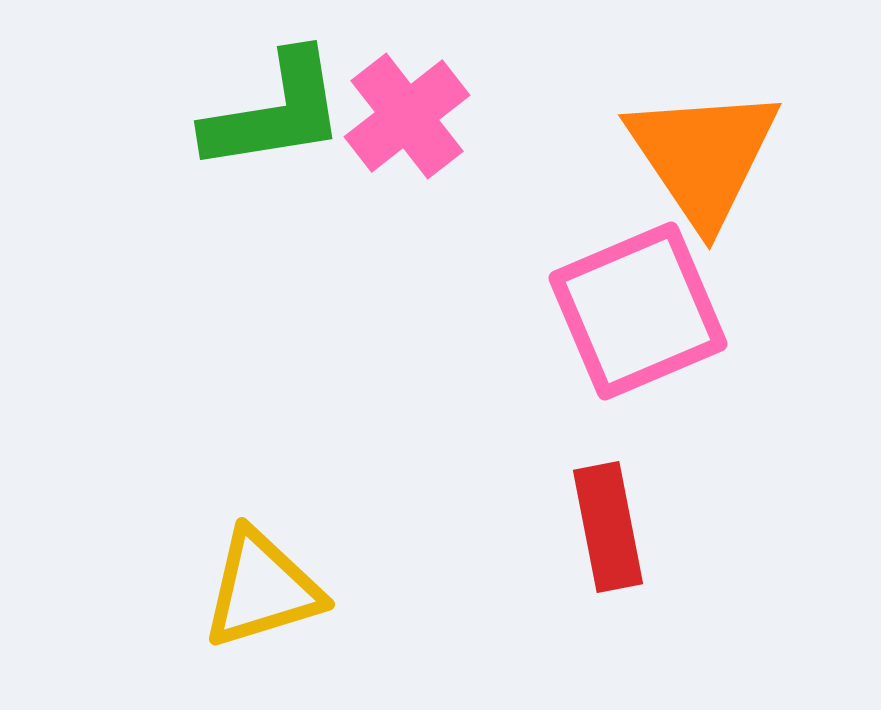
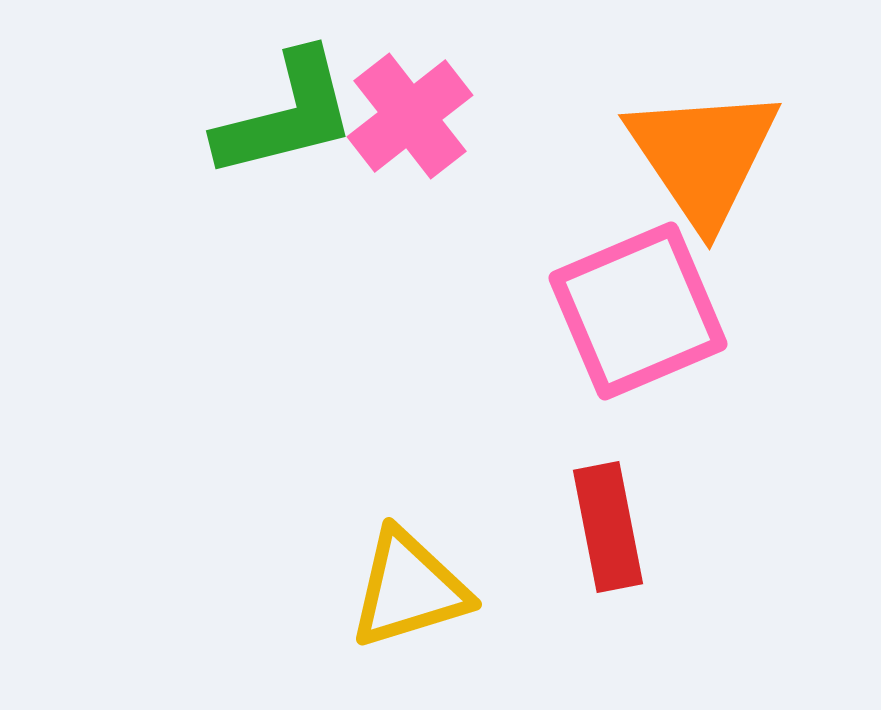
green L-shape: moved 11 px right, 3 px down; rotated 5 degrees counterclockwise
pink cross: moved 3 px right
yellow triangle: moved 147 px right
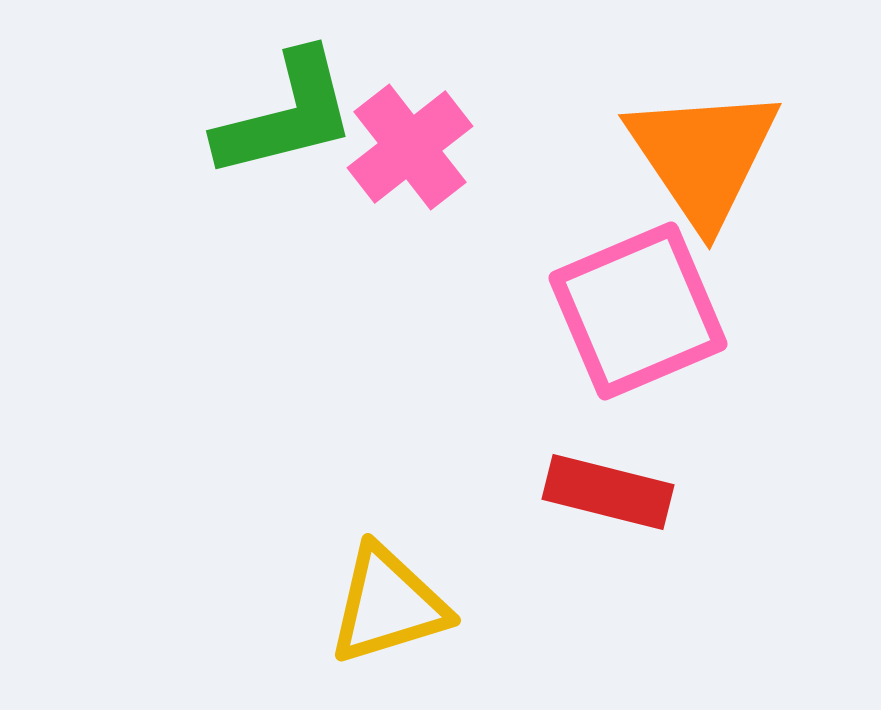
pink cross: moved 31 px down
red rectangle: moved 35 px up; rotated 65 degrees counterclockwise
yellow triangle: moved 21 px left, 16 px down
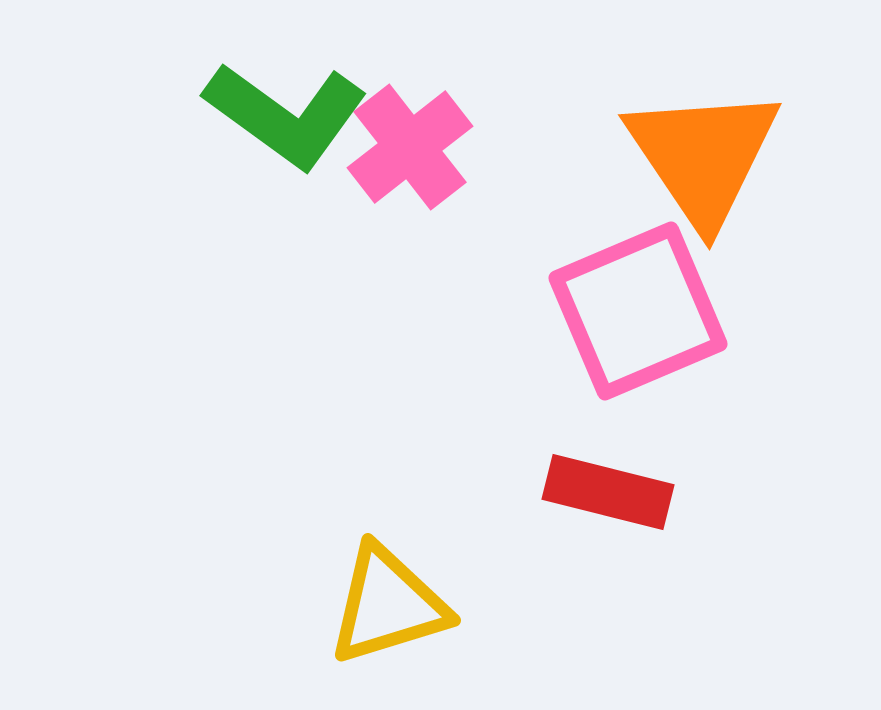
green L-shape: rotated 50 degrees clockwise
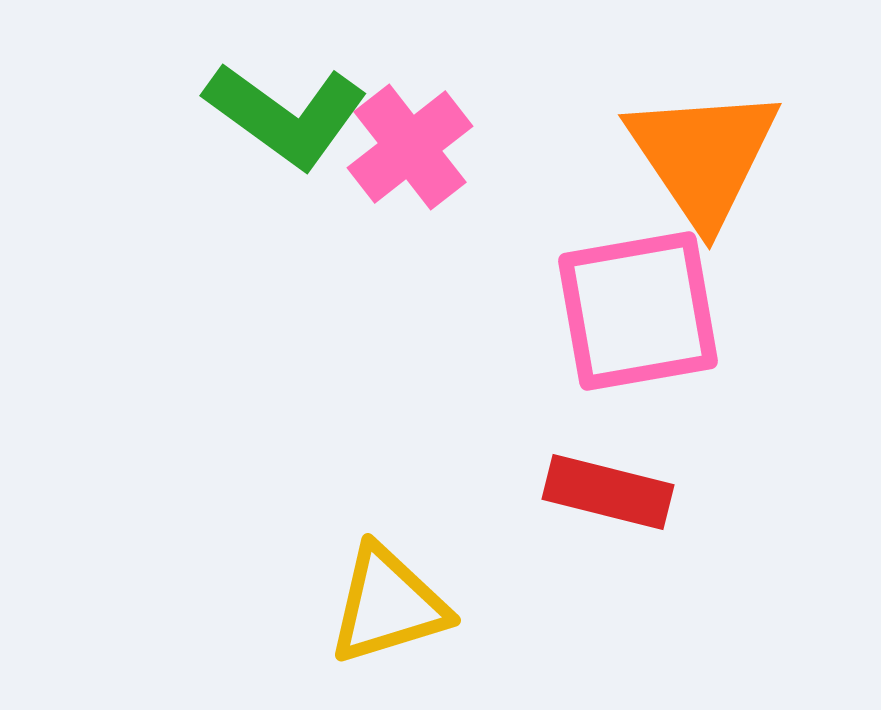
pink square: rotated 13 degrees clockwise
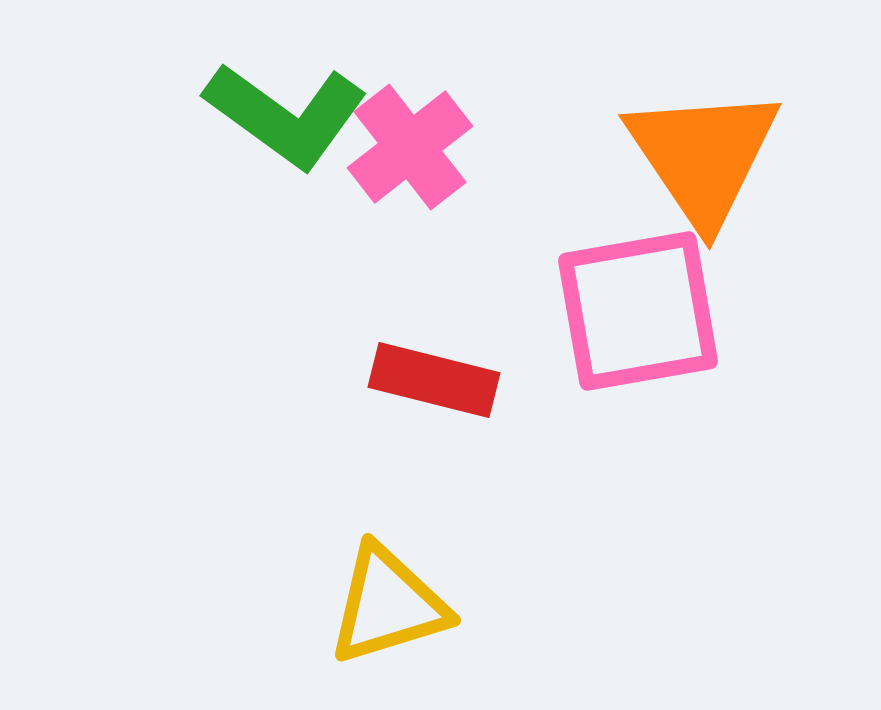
red rectangle: moved 174 px left, 112 px up
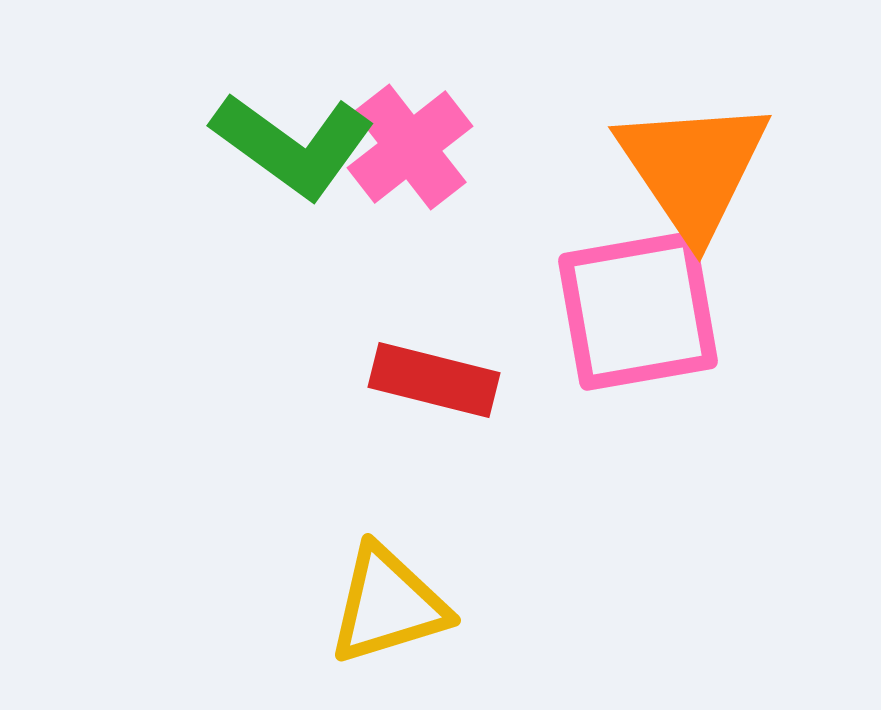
green L-shape: moved 7 px right, 30 px down
orange triangle: moved 10 px left, 12 px down
